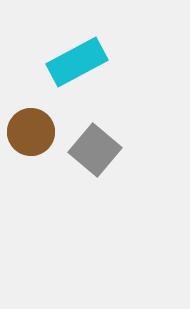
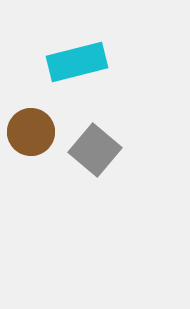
cyan rectangle: rotated 14 degrees clockwise
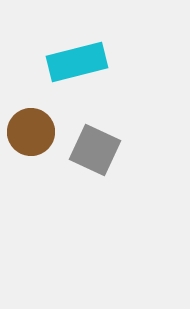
gray square: rotated 15 degrees counterclockwise
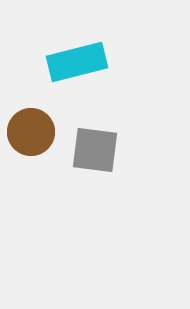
gray square: rotated 18 degrees counterclockwise
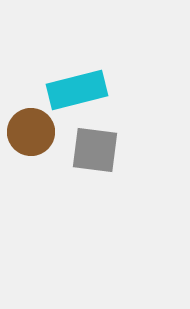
cyan rectangle: moved 28 px down
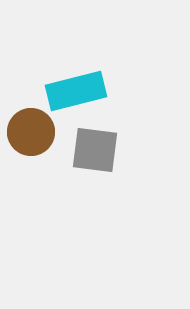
cyan rectangle: moved 1 px left, 1 px down
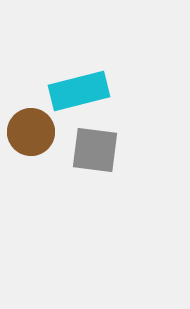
cyan rectangle: moved 3 px right
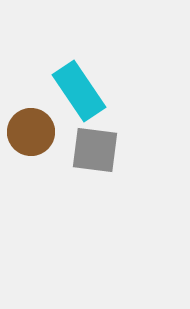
cyan rectangle: rotated 70 degrees clockwise
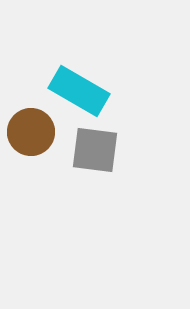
cyan rectangle: rotated 26 degrees counterclockwise
